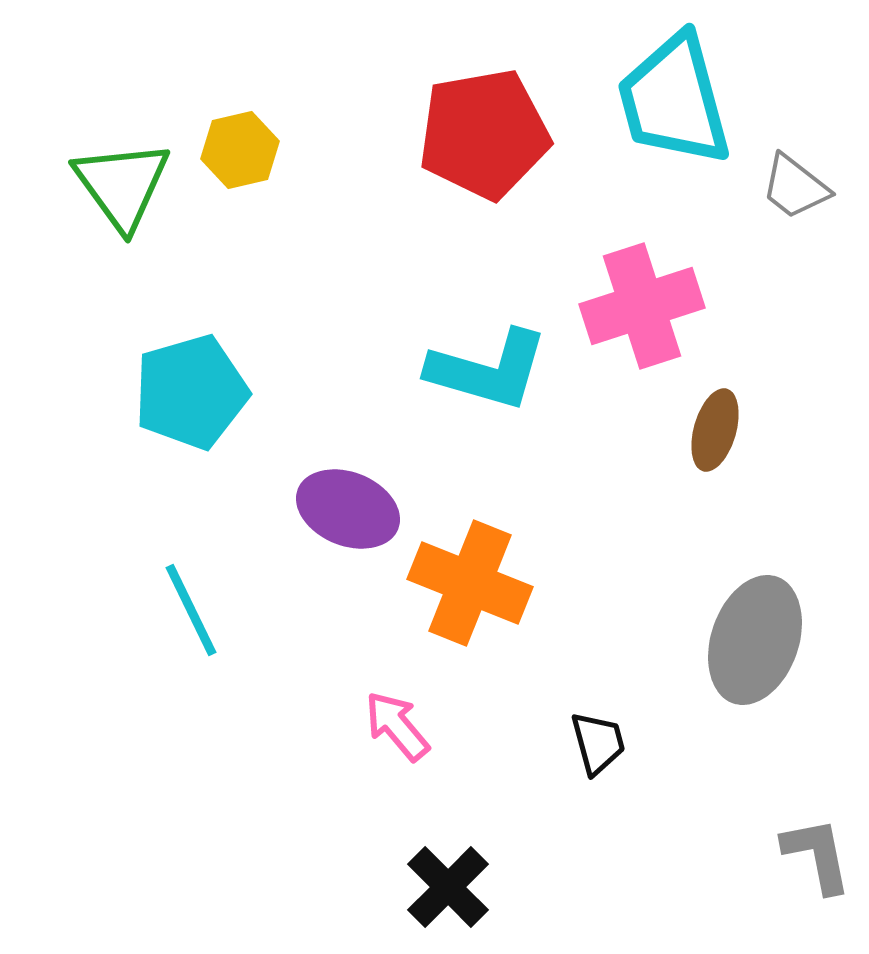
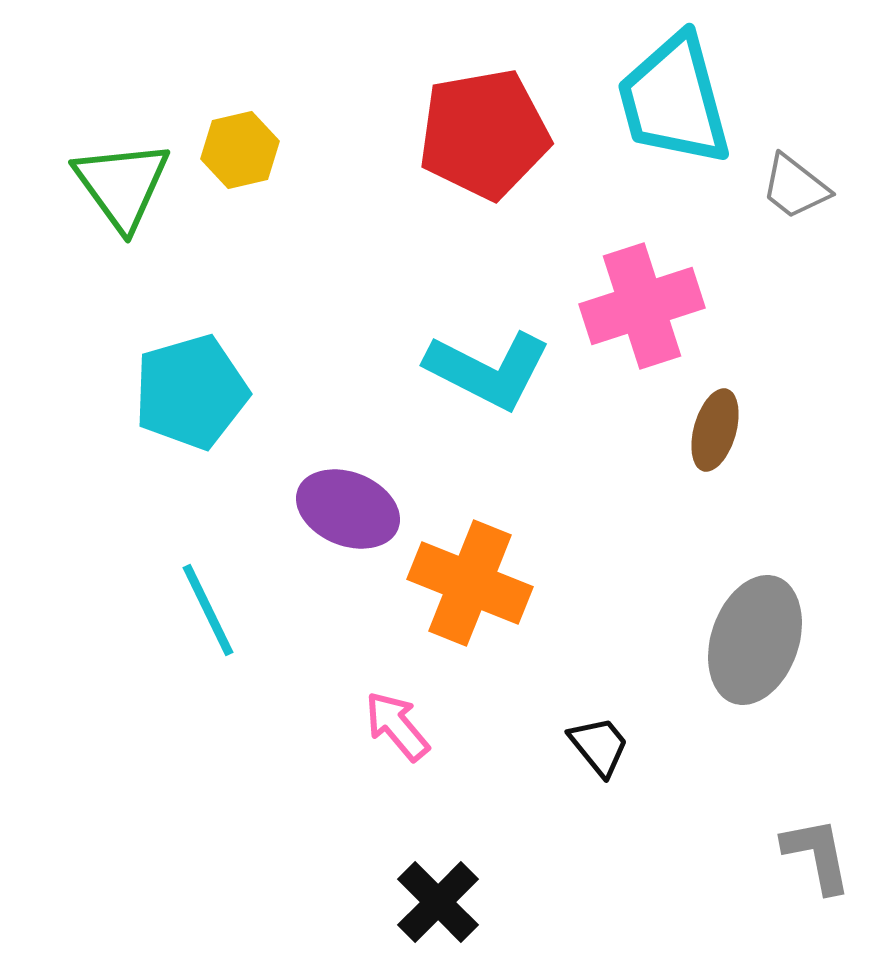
cyan L-shape: rotated 11 degrees clockwise
cyan line: moved 17 px right
black trapezoid: moved 1 px right, 3 px down; rotated 24 degrees counterclockwise
black cross: moved 10 px left, 15 px down
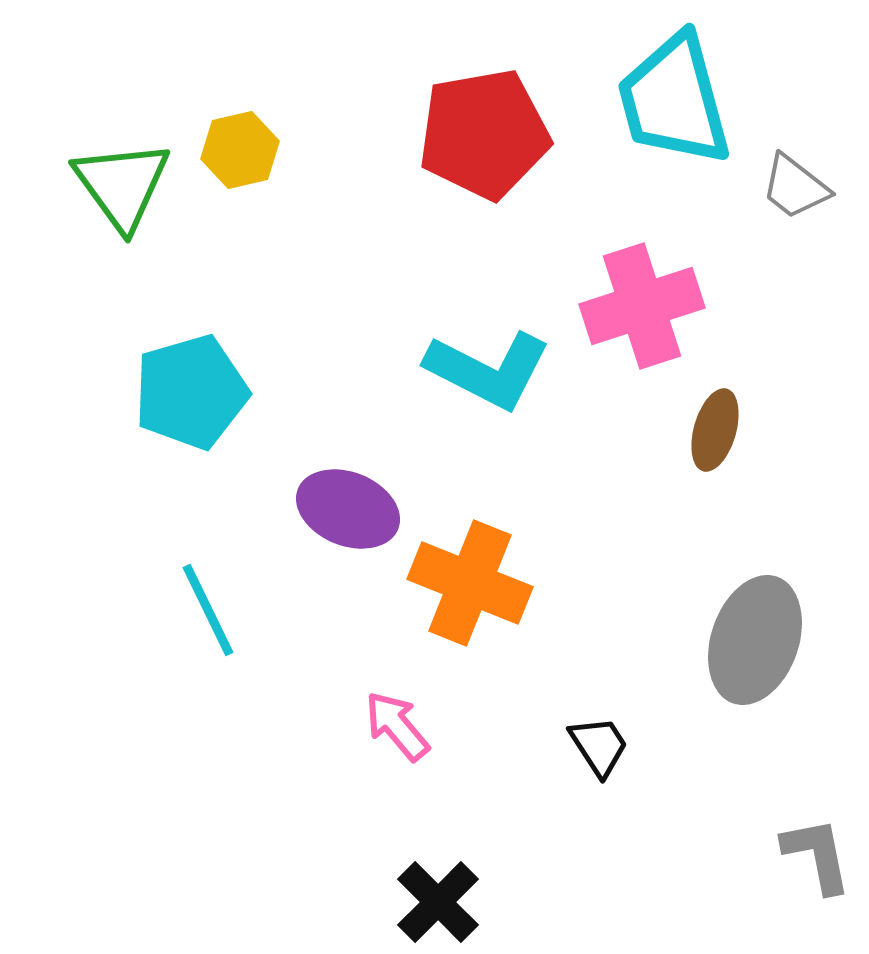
black trapezoid: rotated 6 degrees clockwise
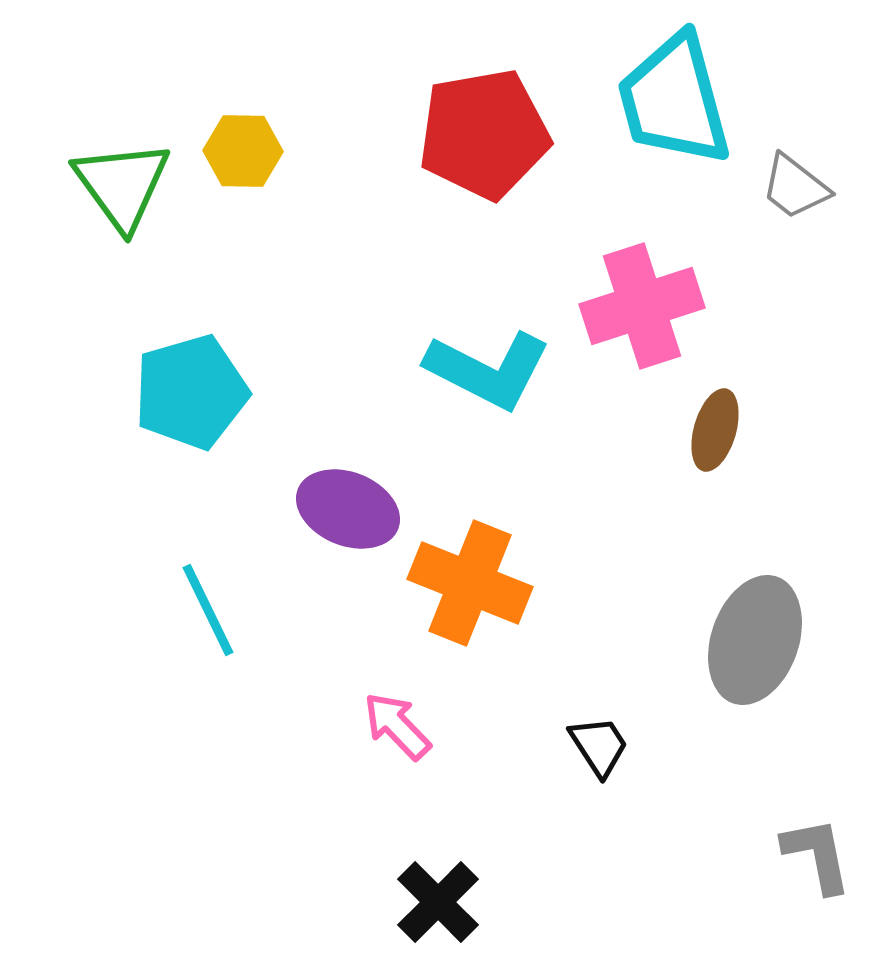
yellow hexagon: moved 3 px right, 1 px down; rotated 14 degrees clockwise
pink arrow: rotated 4 degrees counterclockwise
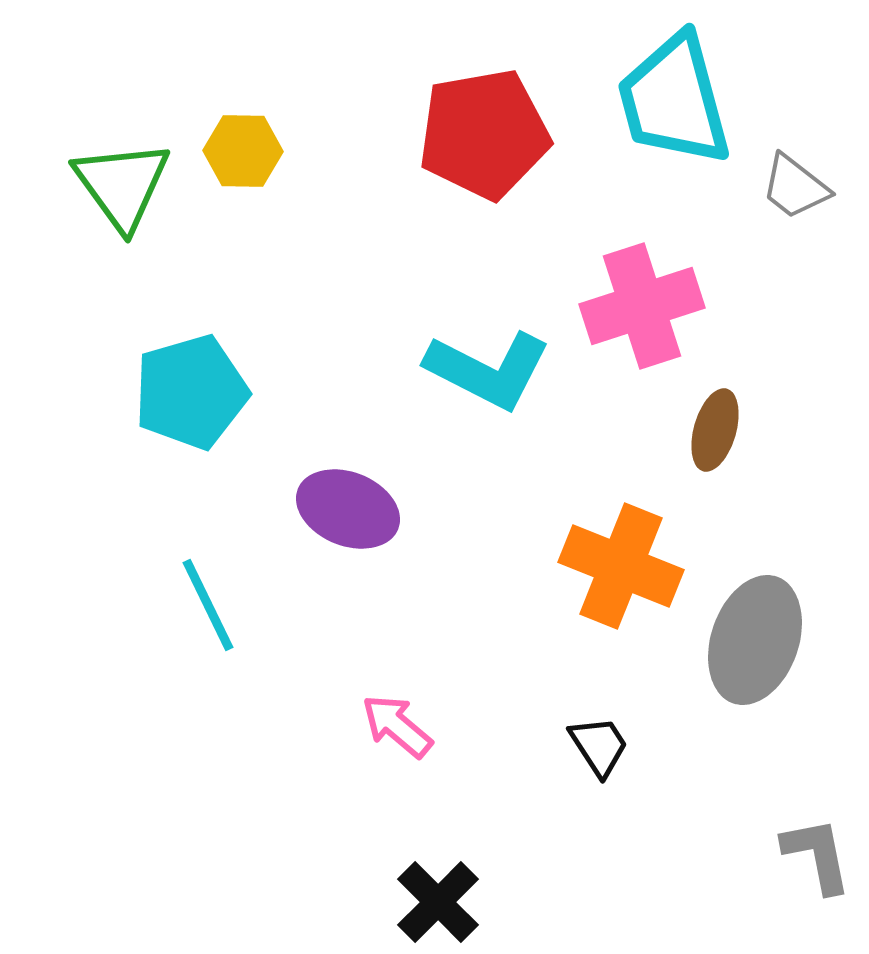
orange cross: moved 151 px right, 17 px up
cyan line: moved 5 px up
pink arrow: rotated 6 degrees counterclockwise
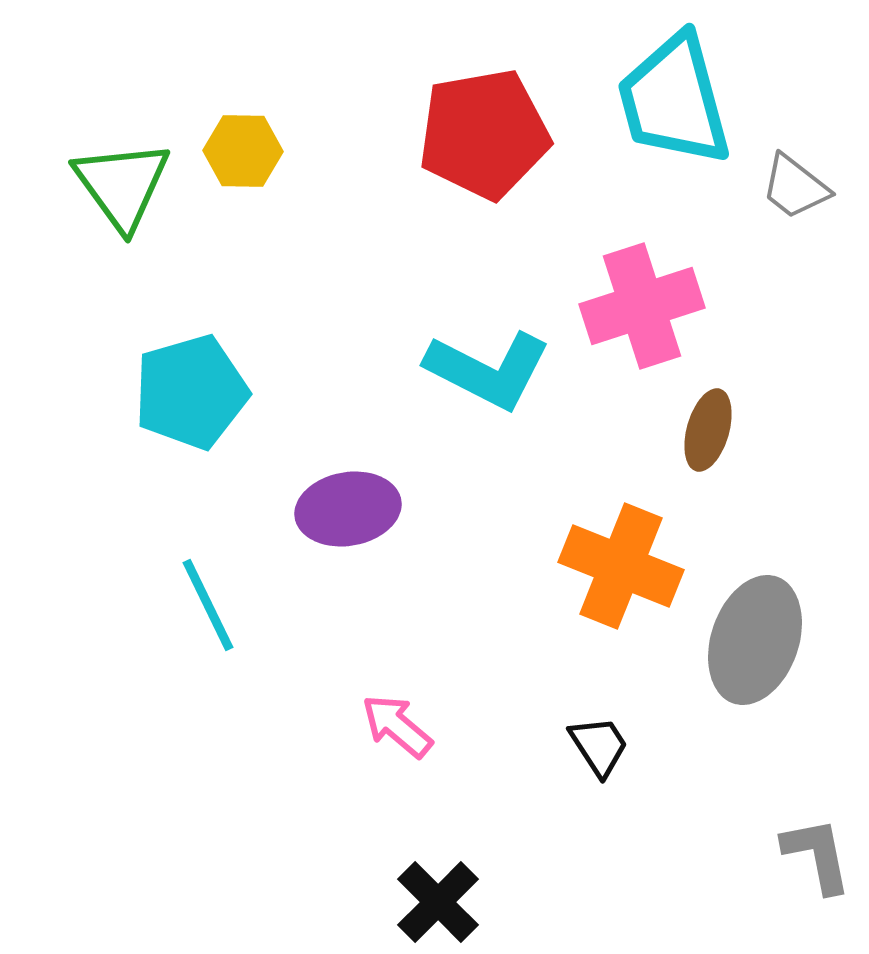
brown ellipse: moved 7 px left
purple ellipse: rotated 32 degrees counterclockwise
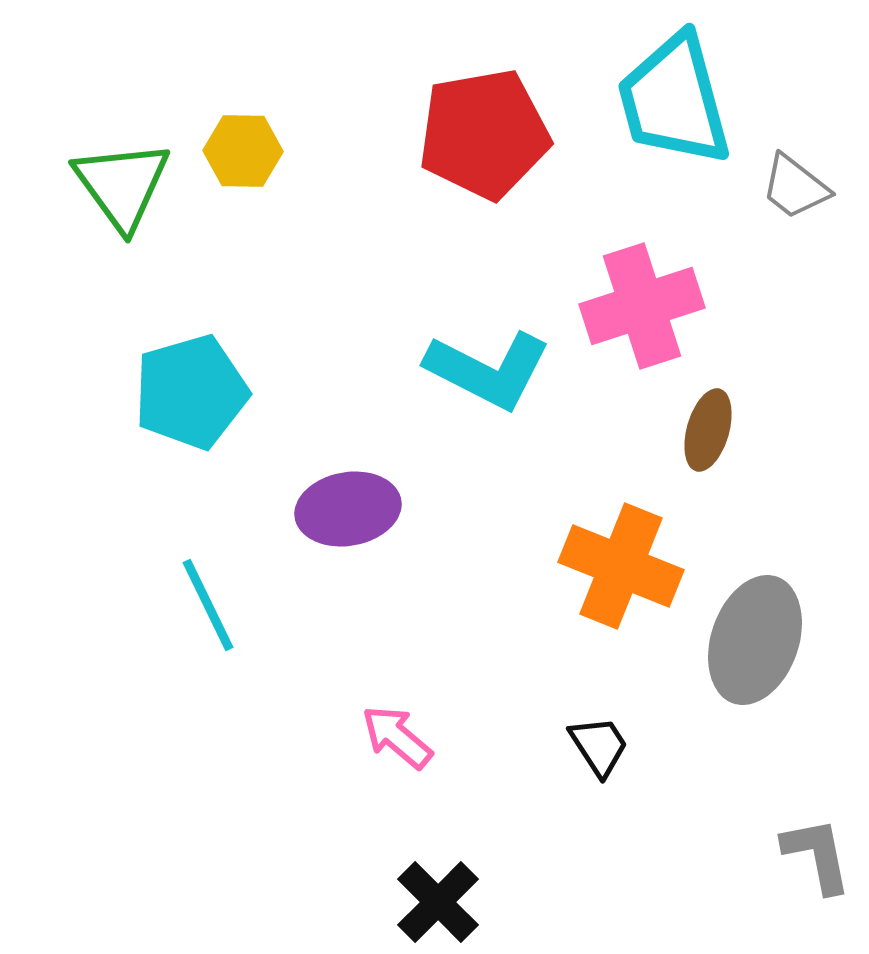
pink arrow: moved 11 px down
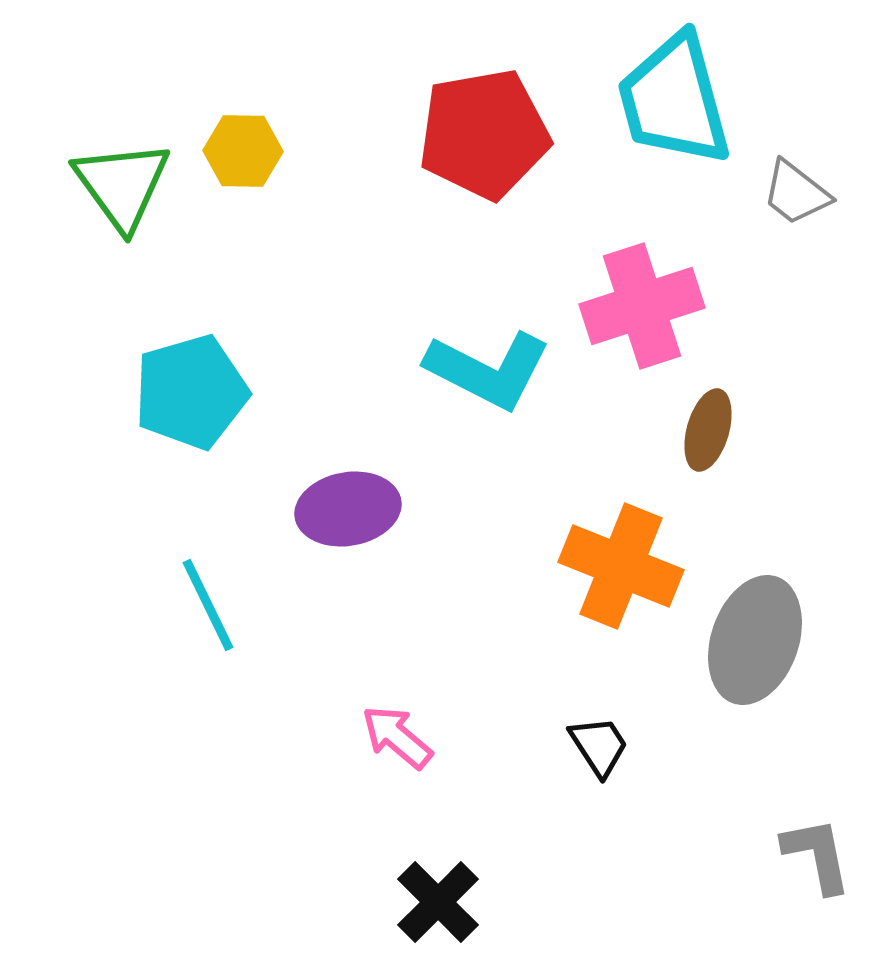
gray trapezoid: moved 1 px right, 6 px down
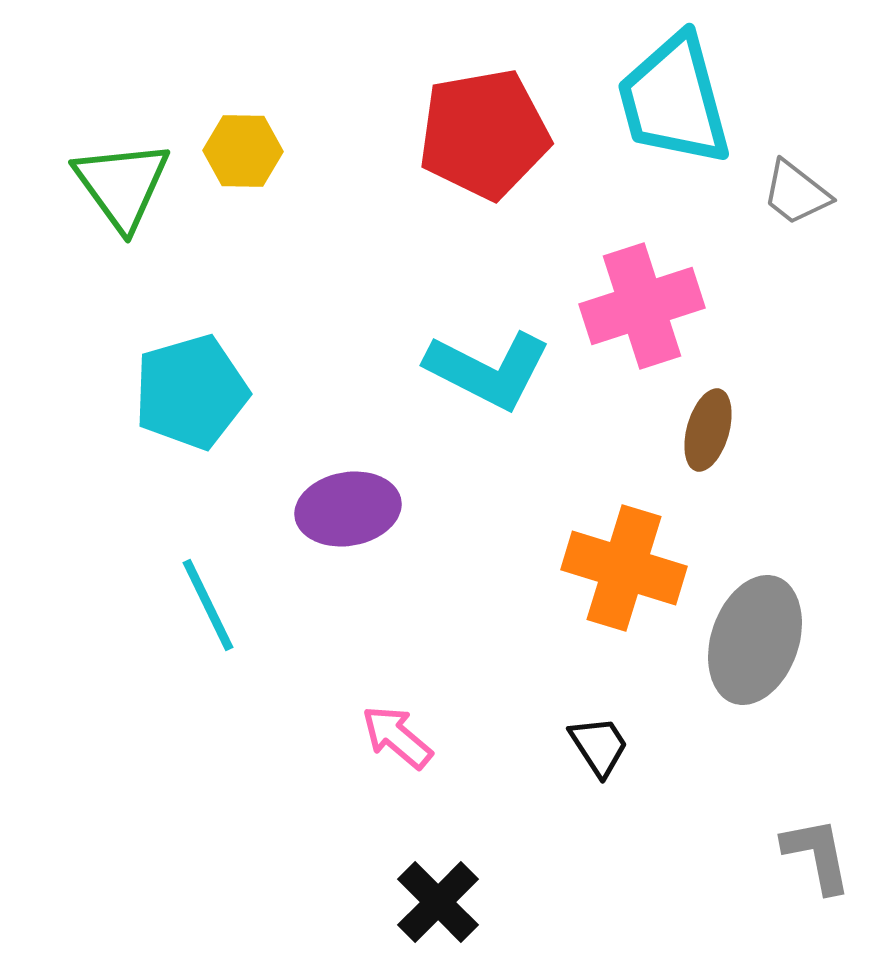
orange cross: moved 3 px right, 2 px down; rotated 5 degrees counterclockwise
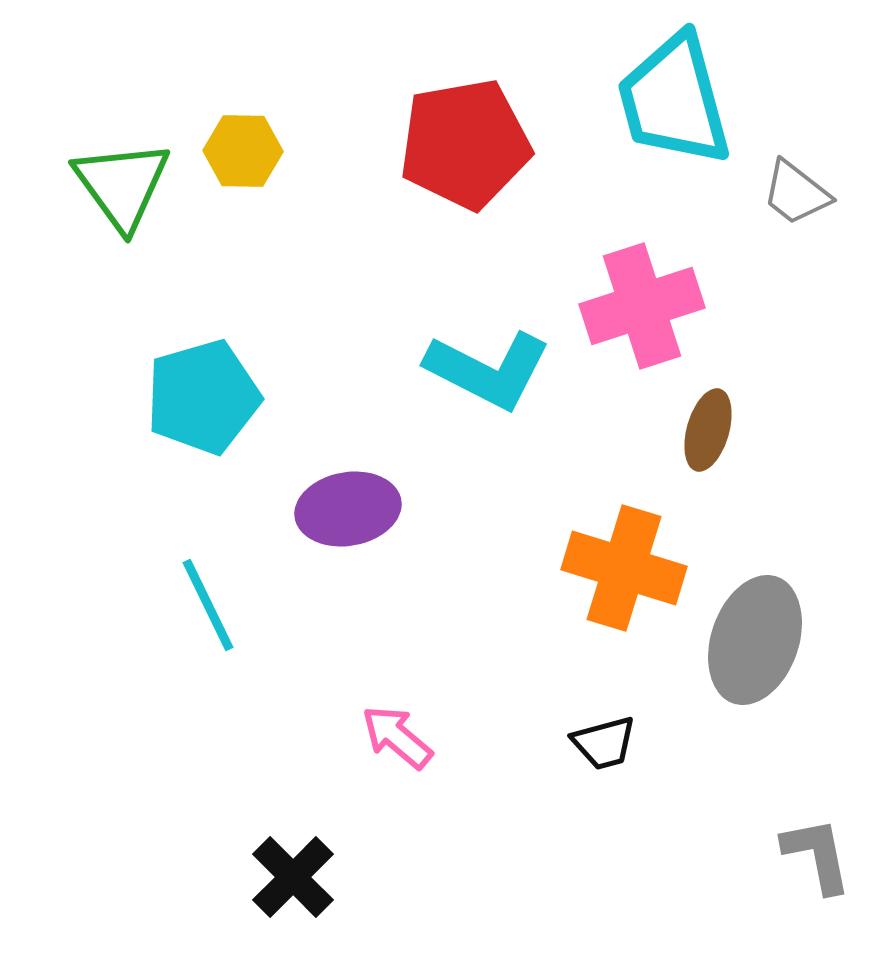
red pentagon: moved 19 px left, 10 px down
cyan pentagon: moved 12 px right, 5 px down
black trapezoid: moved 5 px right, 3 px up; rotated 108 degrees clockwise
black cross: moved 145 px left, 25 px up
